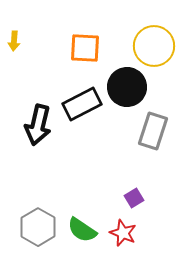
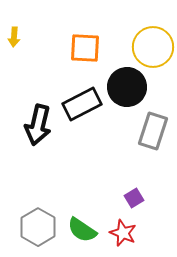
yellow arrow: moved 4 px up
yellow circle: moved 1 px left, 1 px down
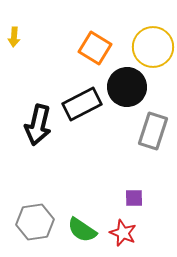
orange square: moved 10 px right; rotated 28 degrees clockwise
purple square: rotated 30 degrees clockwise
gray hexagon: moved 3 px left, 5 px up; rotated 21 degrees clockwise
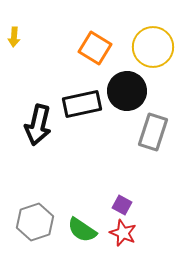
black circle: moved 4 px down
black rectangle: rotated 15 degrees clockwise
gray rectangle: moved 1 px down
purple square: moved 12 px left, 7 px down; rotated 30 degrees clockwise
gray hexagon: rotated 9 degrees counterclockwise
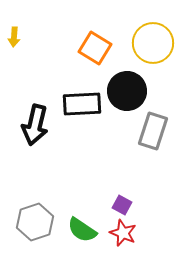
yellow circle: moved 4 px up
black rectangle: rotated 9 degrees clockwise
black arrow: moved 3 px left
gray rectangle: moved 1 px up
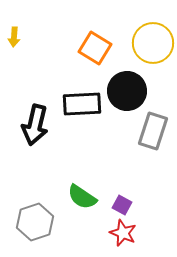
green semicircle: moved 33 px up
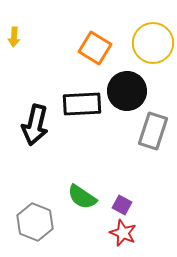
gray hexagon: rotated 21 degrees counterclockwise
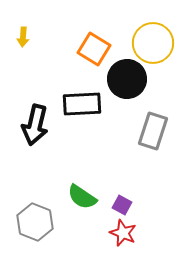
yellow arrow: moved 9 px right
orange square: moved 1 px left, 1 px down
black circle: moved 12 px up
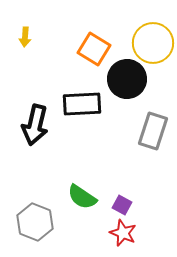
yellow arrow: moved 2 px right
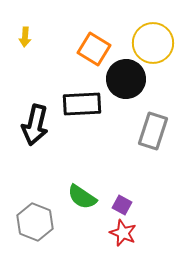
black circle: moved 1 px left
